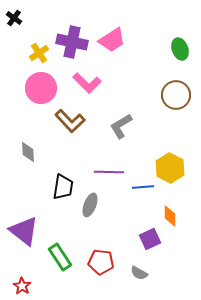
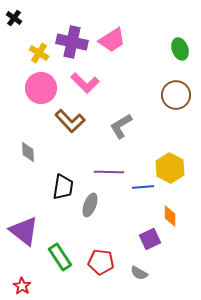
yellow cross: rotated 24 degrees counterclockwise
pink L-shape: moved 2 px left
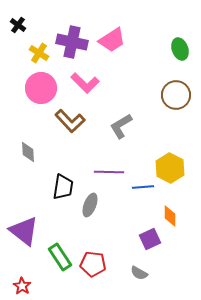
black cross: moved 4 px right, 7 px down
red pentagon: moved 8 px left, 2 px down
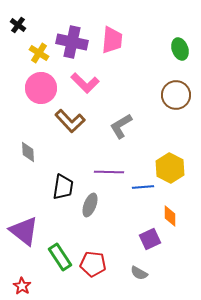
pink trapezoid: rotated 52 degrees counterclockwise
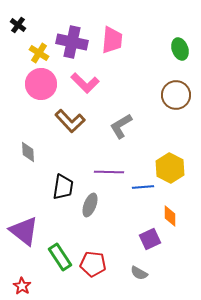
pink circle: moved 4 px up
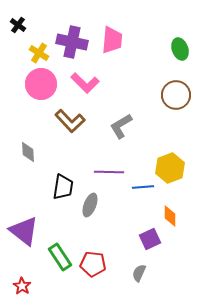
yellow hexagon: rotated 12 degrees clockwise
gray semicircle: rotated 84 degrees clockwise
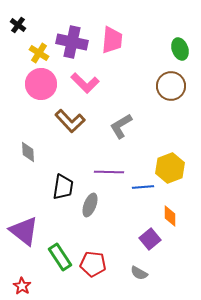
brown circle: moved 5 px left, 9 px up
purple square: rotated 15 degrees counterclockwise
gray semicircle: rotated 84 degrees counterclockwise
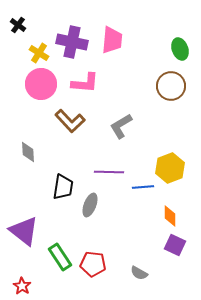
pink L-shape: rotated 40 degrees counterclockwise
purple square: moved 25 px right, 6 px down; rotated 25 degrees counterclockwise
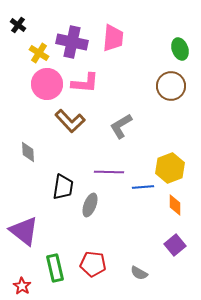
pink trapezoid: moved 1 px right, 2 px up
pink circle: moved 6 px right
orange diamond: moved 5 px right, 11 px up
purple square: rotated 25 degrees clockwise
green rectangle: moved 5 px left, 11 px down; rotated 20 degrees clockwise
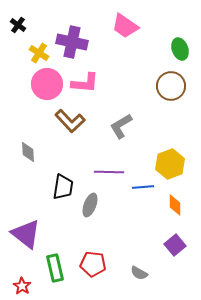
pink trapezoid: moved 12 px right, 12 px up; rotated 120 degrees clockwise
yellow hexagon: moved 4 px up
purple triangle: moved 2 px right, 3 px down
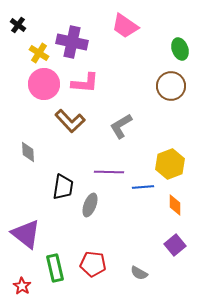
pink circle: moved 3 px left
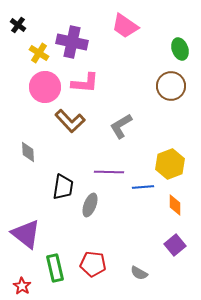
pink circle: moved 1 px right, 3 px down
